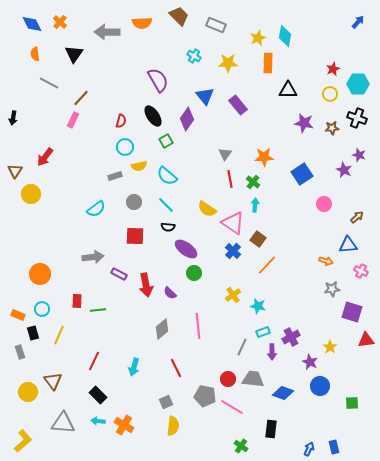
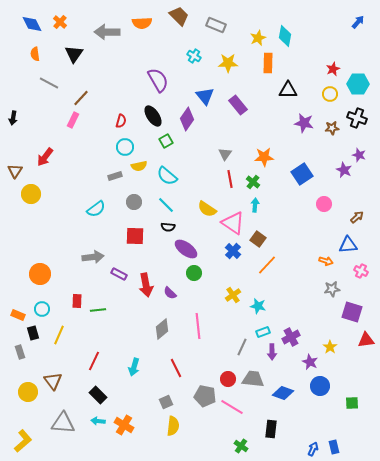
blue arrow at (309, 449): moved 4 px right
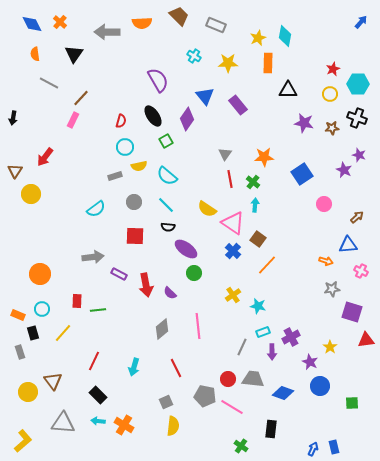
blue arrow at (358, 22): moved 3 px right
yellow line at (59, 335): moved 4 px right, 2 px up; rotated 18 degrees clockwise
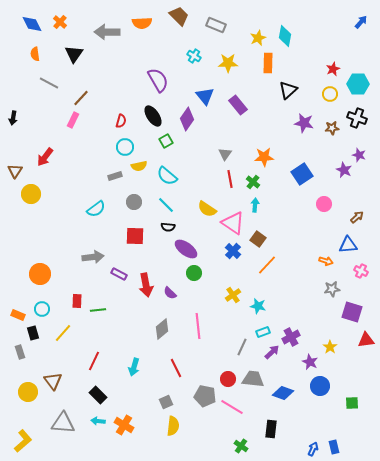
black triangle at (288, 90): rotated 42 degrees counterclockwise
purple arrow at (272, 352): rotated 133 degrees counterclockwise
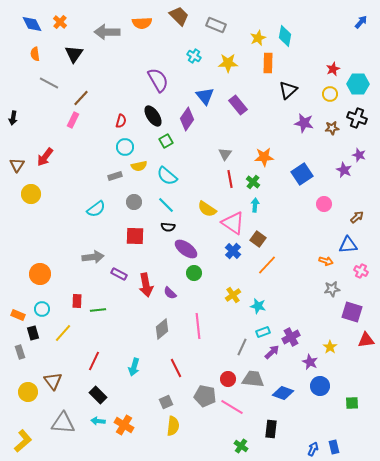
brown triangle at (15, 171): moved 2 px right, 6 px up
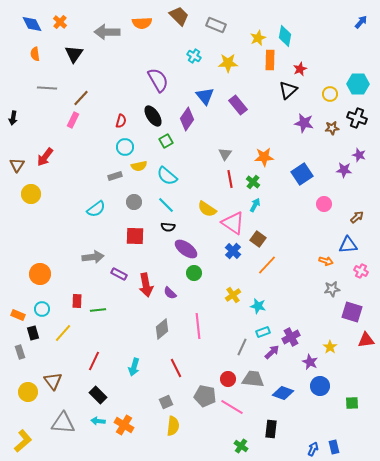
orange rectangle at (268, 63): moved 2 px right, 3 px up
red star at (333, 69): moved 33 px left
gray line at (49, 83): moved 2 px left, 5 px down; rotated 24 degrees counterclockwise
purple star at (344, 170): rotated 21 degrees counterclockwise
cyan arrow at (255, 205): rotated 24 degrees clockwise
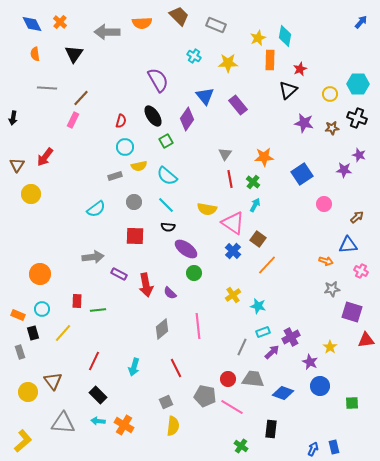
yellow semicircle at (207, 209): rotated 24 degrees counterclockwise
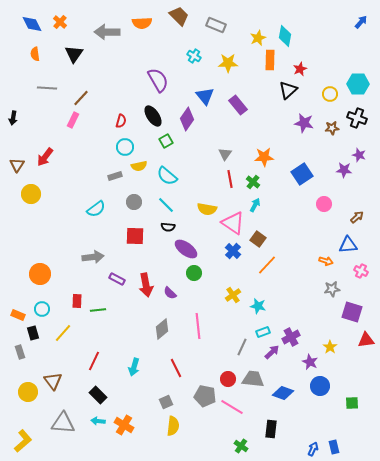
purple rectangle at (119, 274): moved 2 px left, 5 px down
